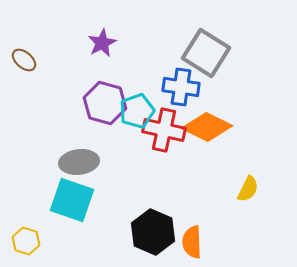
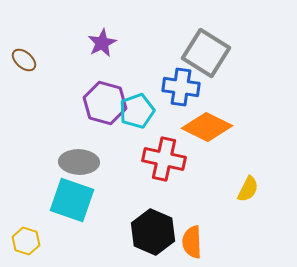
red cross: moved 29 px down
gray ellipse: rotated 9 degrees clockwise
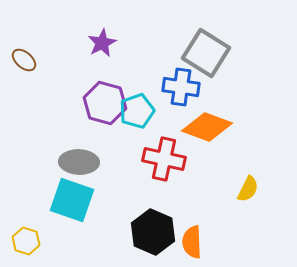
orange diamond: rotated 6 degrees counterclockwise
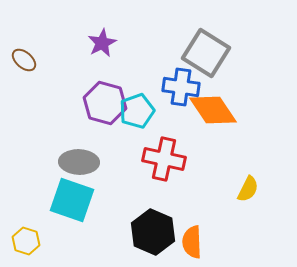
orange diamond: moved 6 px right, 17 px up; rotated 36 degrees clockwise
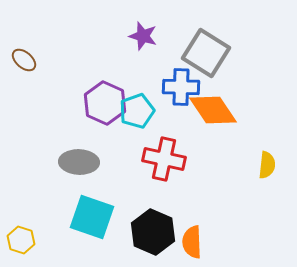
purple star: moved 41 px right, 7 px up; rotated 28 degrees counterclockwise
blue cross: rotated 6 degrees counterclockwise
purple hexagon: rotated 9 degrees clockwise
yellow semicircle: moved 19 px right, 24 px up; rotated 20 degrees counterclockwise
cyan square: moved 20 px right, 17 px down
yellow hexagon: moved 5 px left, 1 px up
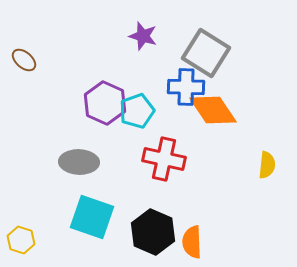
blue cross: moved 5 px right
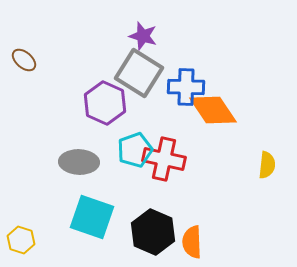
gray square: moved 67 px left, 20 px down
cyan pentagon: moved 2 px left, 39 px down
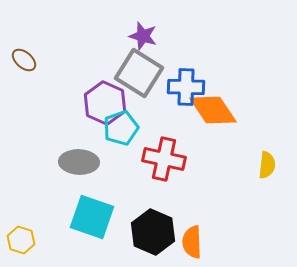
cyan pentagon: moved 14 px left, 22 px up
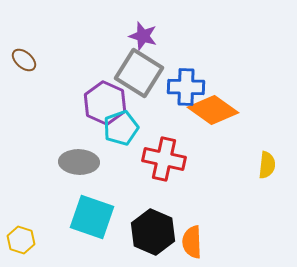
orange diamond: rotated 21 degrees counterclockwise
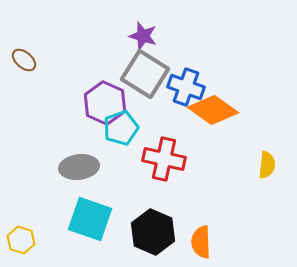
gray square: moved 6 px right, 1 px down
blue cross: rotated 18 degrees clockwise
gray ellipse: moved 5 px down; rotated 9 degrees counterclockwise
cyan square: moved 2 px left, 2 px down
orange semicircle: moved 9 px right
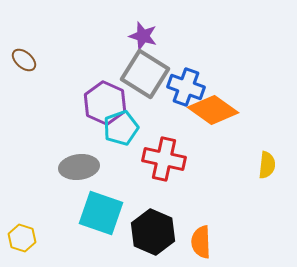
cyan square: moved 11 px right, 6 px up
yellow hexagon: moved 1 px right, 2 px up
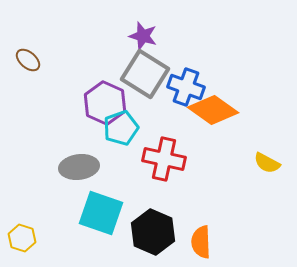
brown ellipse: moved 4 px right
yellow semicircle: moved 2 px up; rotated 112 degrees clockwise
